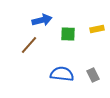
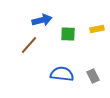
gray rectangle: moved 1 px down
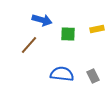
blue arrow: rotated 30 degrees clockwise
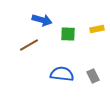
brown line: rotated 18 degrees clockwise
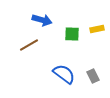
green square: moved 4 px right
blue semicircle: moved 2 px right; rotated 30 degrees clockwise
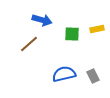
brown line: moved 1 px up; rotated 12 degrees counterclockwise
blue semicircle: rotated 50 degrees counterclockwise
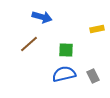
blue arrow: moved 3 px up
green square: moved 6 px left, 16 px down
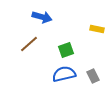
yellow rectangle: rotated 24 degrees clockwise
green square: rotated 21 degrees counterclockwise
